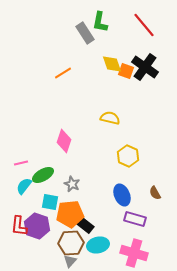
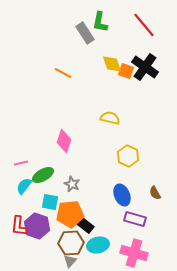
orange line: rotated 60 degrees clockwise
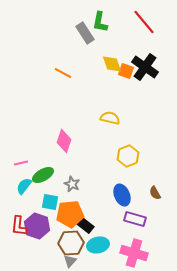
red line: moved 3 px up
yellow hexagon: rotated 15 degrees clockwise
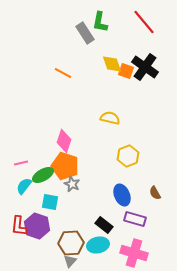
orange pentagon: moved 5 px left, 48 px up; rotated 24 degrees clockwise
black rectangle: moved 19 px right
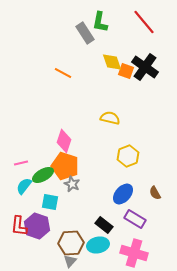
yellow diamond: moved 2 px up
blue ellipse: moved 1 px right, 1 px up; rotated 65 degrees clockwise
purple rectangle: rotated 15 degrees clockwise
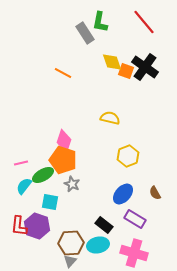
orange pentagon: moved 2 px left, 6 px up
